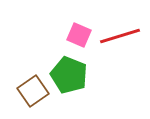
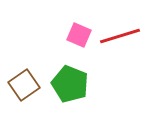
green pentagon: moved 1 px right, 9 px down
brown square: moved 9 px left, 6 px up
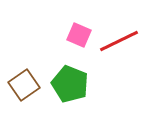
red line: moved 1 px left, 5 px down; rotated 9 degrees counterclockwise
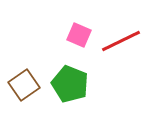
red line: moved 2 px right
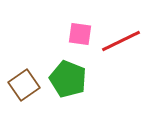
pink square: moved 1 px right, 1 px up; rotated 15 degrees counterclockwise
green pentagon: moved 2 px left, 5 px up
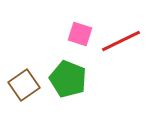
pink square: rotated 10 degrees clockwise
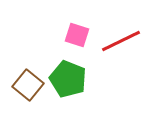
pink square: moved 3 px left, 1 px down
brown square: moved 4 px right; rotated 16 degrees counterclockwise
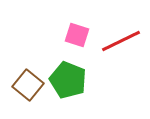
green pentagon: moved 1 px down
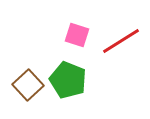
red line: rotated 6 degrees counterclockwise
brown square: rotated 8 degrees clockwise
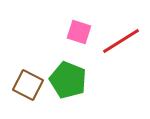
pink square: moved 2 px right, 3 px up
brown square: rotated 20 degrees counterclockwise
